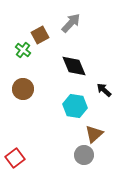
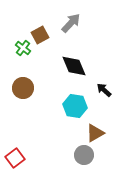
green cross: moved 2 px up
brown circle: moved 1 px up
brown triangle: moved 1 px right, 1 px up; rotated 12 degrees clockwise
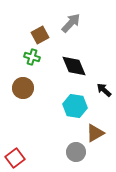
green cross: moved 9 px right, 9 px down; rotated 21 degrees counterclockwise
gray circle: moved 8 px left, 3 px up
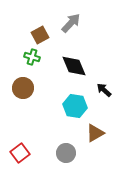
gray circle: moved 10 px left, 1 px down
red square: moved 5 px right, 5 px up
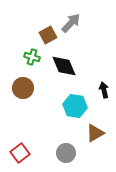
brown square: moved 8 px right
black diamond: moved 10 px left
black arrow: rotated 35 degrees clockwise
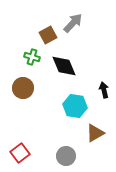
gray arrow: moved 2 px right
gray circle: moved 3 px down
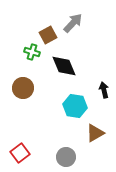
green cross: moved 5 px up
gray circle: moved 1 px down
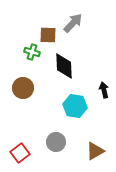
brown square: rotated 30 degrees clockwise
black diamond: rotated 20 degrees clockwise
brown triangle: moved 18 px down
gray circle: moved 10 px left, 15 px up
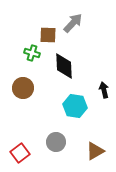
green cross: moved 1 px down
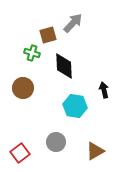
brown square: rotated 18 degrees counterclockwise
